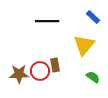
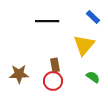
red circle: moved 13 px right, 10 px down
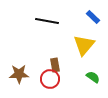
black line: rotated 10 degrees clockwise
red circle: moved 3 px left, 2 px up
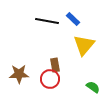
blue rectangle: moved 20 px left, 2 px down
green semicircle: moved 10 px down
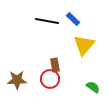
brown star: moved 2 px left, 6 px down
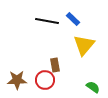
red circle: moved 5 px left, 1 px down
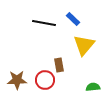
black line: moved 3 px left, 2 px down
brown rectangle: moved 4 px right
green semicircle: rotated 40 degrees counterclockwise
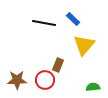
brown rectangle: moved 1 px left; rotated 32 degrees clockwise
